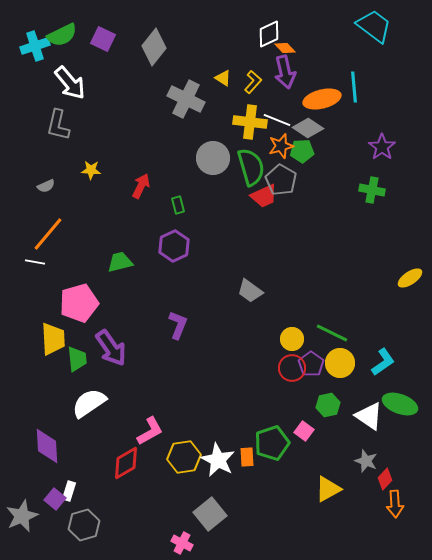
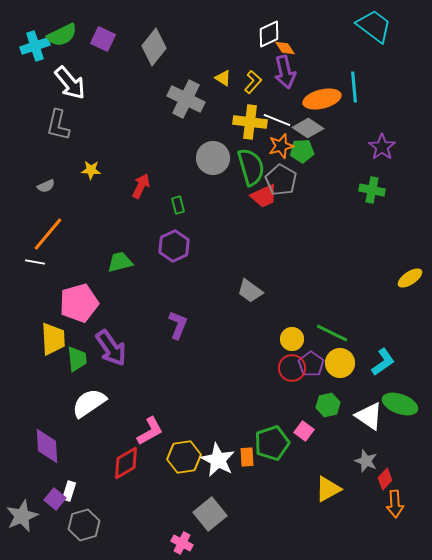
orange diamond at (285, 48): rotated 10 degrees clockwise
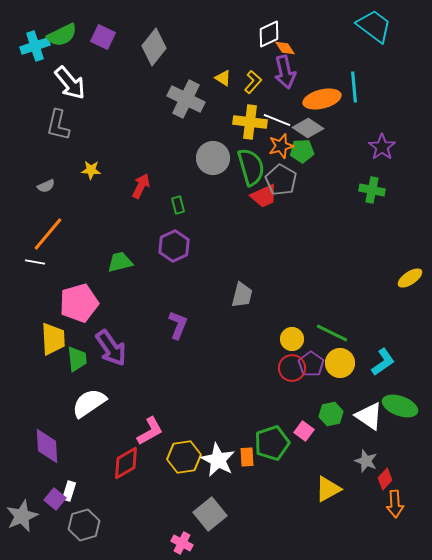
purple square at (103, 39): moved 2 px up
gray trapezoid at (250, 291): moved 8 px left, 4 px down; rotated 112 degrees counterclockwise
green ellipse at (400, 404): moved 2 px down
green hexagon at (328, 405): moved 3 px right, 9 px down
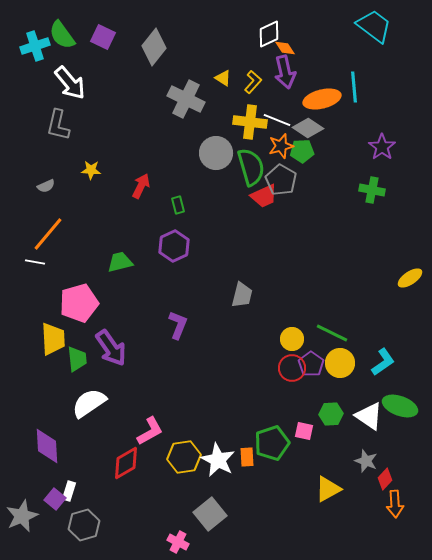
green semicircle at (62, 35): rotated 80 degrees clockwise
gray circle at (213, 158): moved 3 px right, 5 px up
green hexagon at (331, 414): rotated 10 degrees clockwise
pink square at (304, 431): rotated 24 degrees counterclockwise
pink cross at (182, 543): moved 4 px left, 1 px up
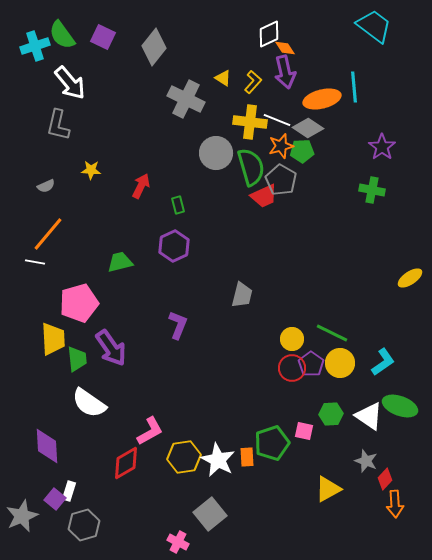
white semicircle at (89, 403): rotated 111 degrees counterclockwise
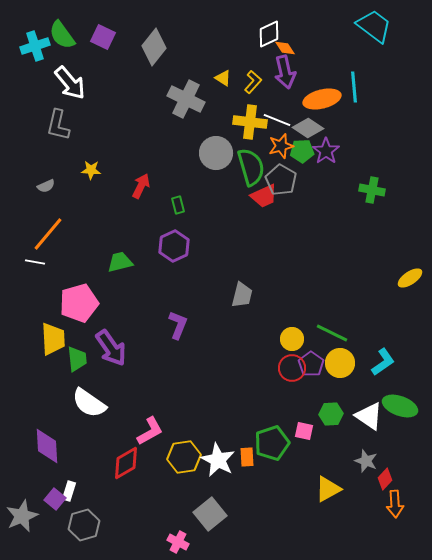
purple star at (382, 147): moved 56 px left, 4 px down
